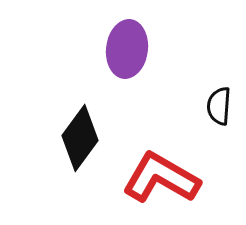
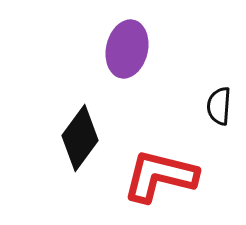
purple ellipse: rotated 6 degrees clockwise
red L-shape: moved 1 px left, 2 px up; rotated 16 degrees counterclockwise
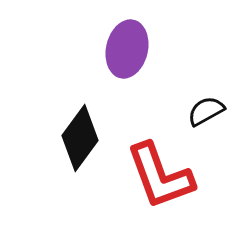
black semicircle: moved 13 px left, 5 px down; rotated 57 degrees clockwise
red L-shape: rotated 124 degrees counterclockwise
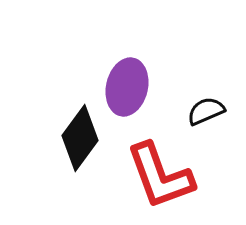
purple ellipse: moved 38 px down
black semicircle: rotated 6 degrees clockwise
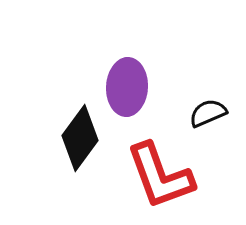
purple ellipse: rotated 10 degrees counterclockwise
black semicircle: moved 2 px right, 2 px down
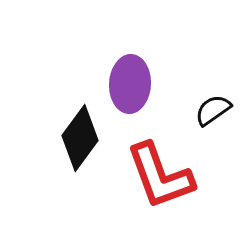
purple ellipse: moved 3 px right, 3 px up
black semicircle: moved 5 px right, 3 px up; rotated 12 degrees counterclockwise
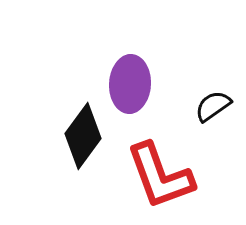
black semicircle: moved 4 px up
black diamond: moved 3 px right, 2 px up
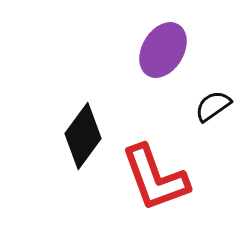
purple ellipse: moved 33 px right, 34 px up; rotated 28 degrees clockwise
red L-shape: moved 5 px left, 2 px down
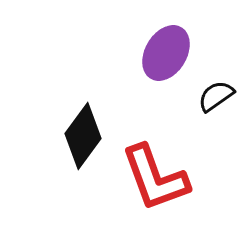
purple ellipse: moved 3 px right, 3 px down
black semicircle: moved 3 px right, 10 px up
